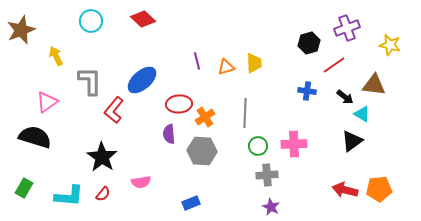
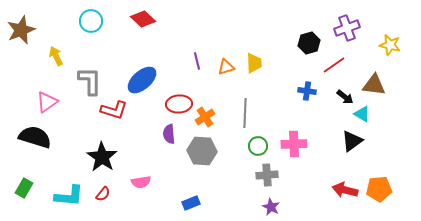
red L-shape: rotated 112 degrees counterclockwise
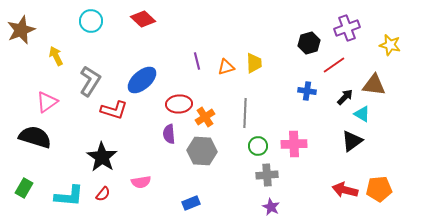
gray L-shape: rotated 32 degrees clockwise
black arrow: rotated 84 degrees counterclockwise
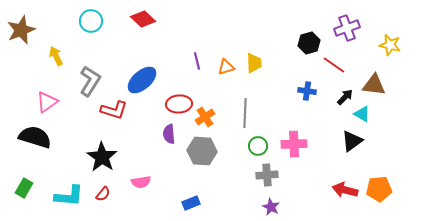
red line: rotated 70 degrees clockwise
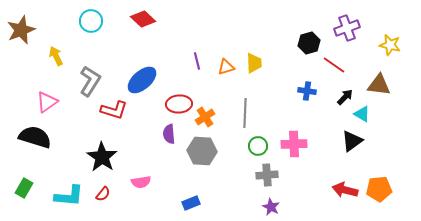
brown triangle: moved 5 px right
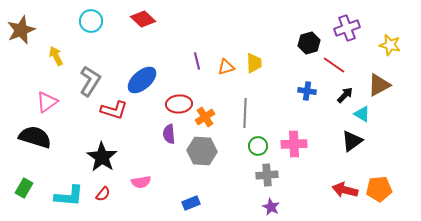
brown triangle: rotated 35 degrees counterclockwise
black arrow: moved 2 px up
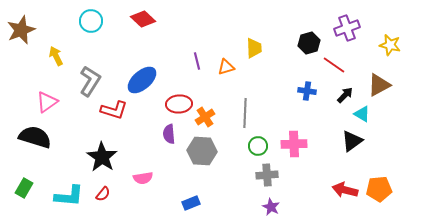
yellow trapezoid: moved 15 px up
pink semicircle: moved 2 px right, 4 px up
